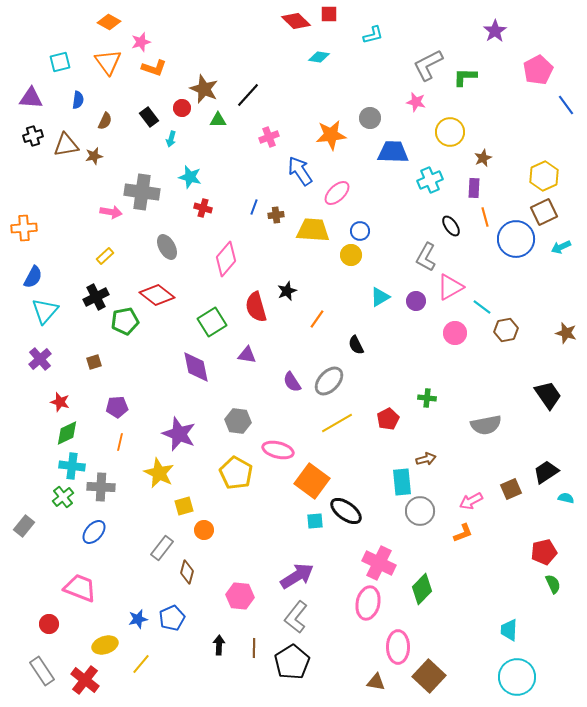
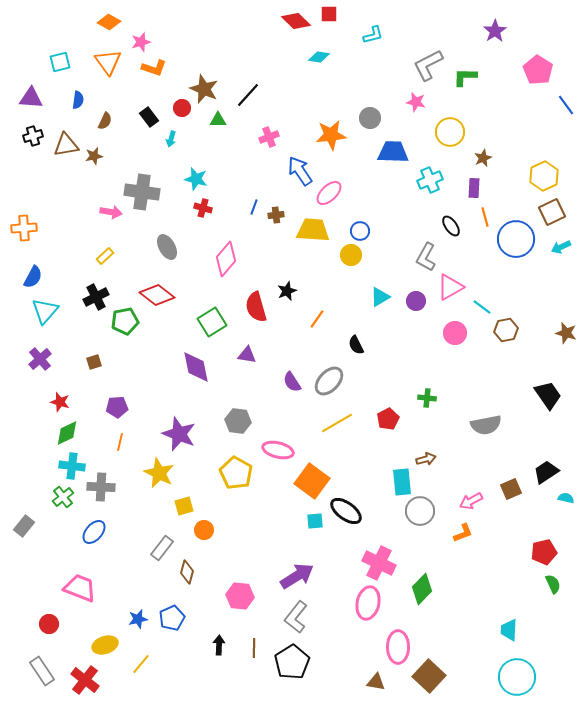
pink pentagon at (538, 70): rotated 12 degrees counterclockwise
cyan star at (190, 177): moved 6 px right, 2 px down
pink ellipse at (337, 193): moved 8 px left
brown square at (544, 212): moved 8 px right
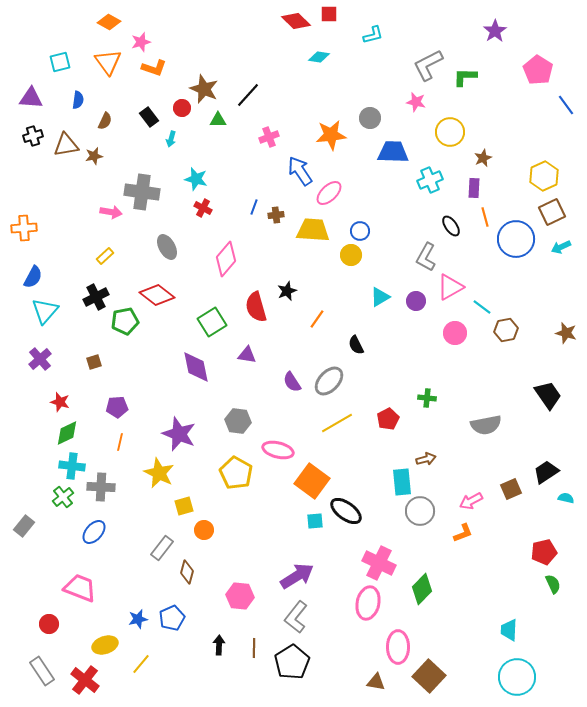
red cross at (203, 208): rotated 12 degrees clockwise
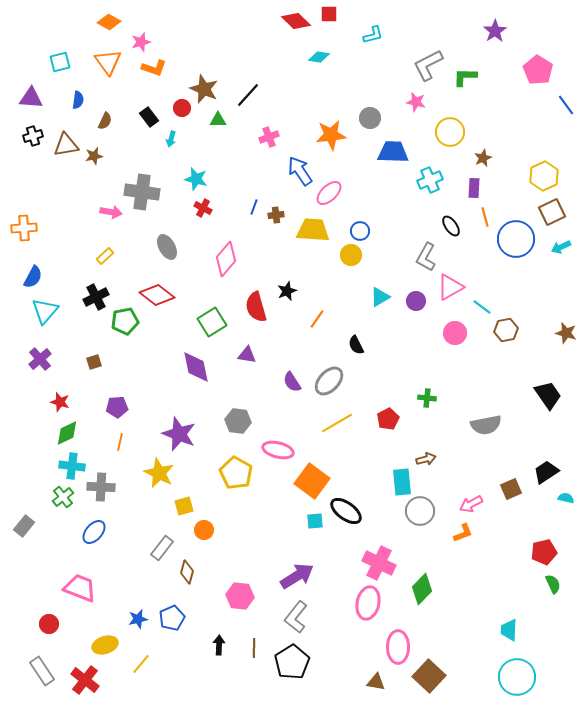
pink arrow at (471, 501): moved 3 px down
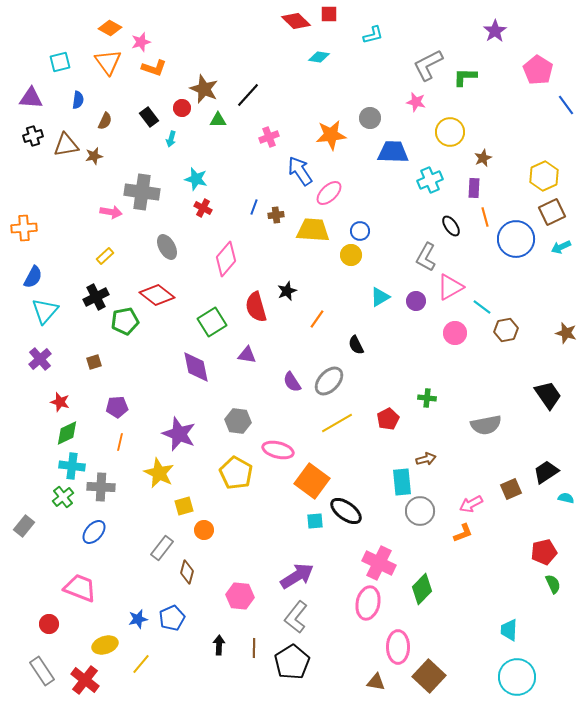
orange diamond at (109, 22): moved 1 px right, 6 px down
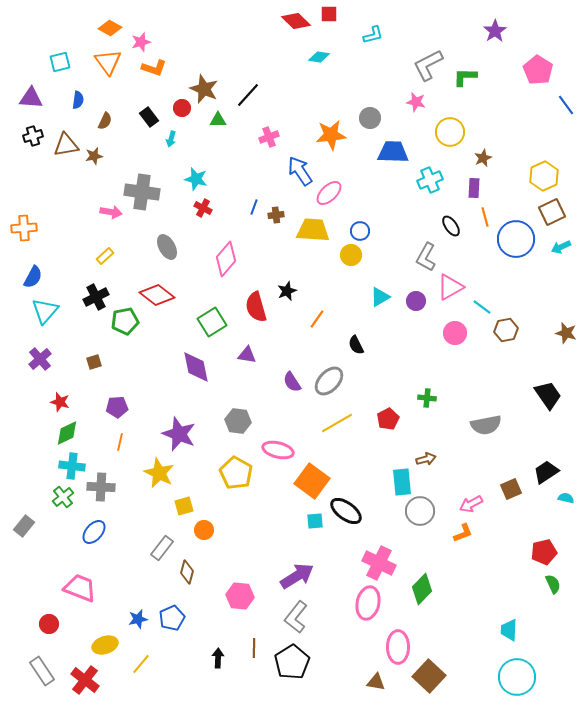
black arrow at (219, 645): moved 1 px left, 13 px down
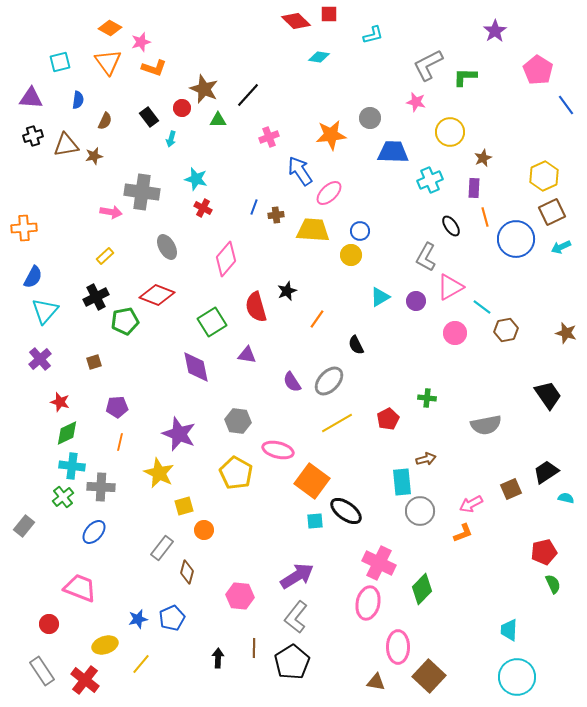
red diamond at (157, 295): rotated 16 degrees counterclockwise
